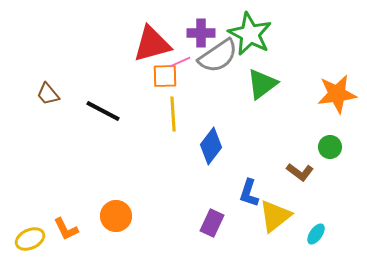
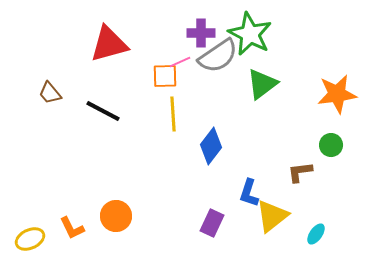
red triangle: moved 43 px left
brown trapezoid: moved 2 px right, 1 px up
green circle: moved 1 px right, 2 px up
brown L-shape: rotated 136 degrees clockwise
yellow triangle: moved 3 px left
orange L-shape: moved 6 px right, 1 px up
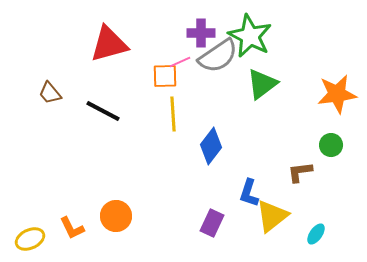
green star: moved 2 px down
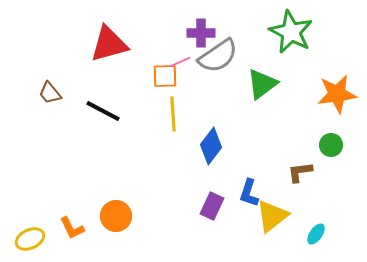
green star: moved 41 px right, 4 px up
purple rectangle: moved 17 px up
